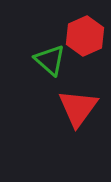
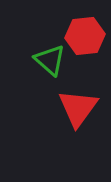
red hexagon: rotated 18 degrees clockwise
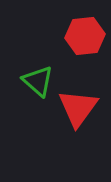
green triangle: moved 12 px left, 21 px down
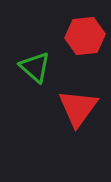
green triangle: moved 3 px left, 14 px up
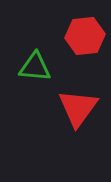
green triangle: rotated 36 degrees counterclockwise
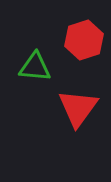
red hexagon: moved 1 px left, 4 px down; rotated 12 degrees counterclockwise
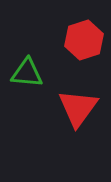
green triangle: moved 8 px left, 6 px down
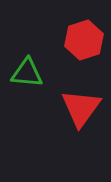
red triangle: moved 3 px right
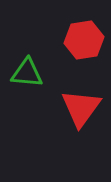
red hexagon: rotated 9 degrees clockwise
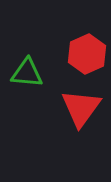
red hexagon: moved 3 px right, 14 px down; rotated 15 degrees counterclockwise
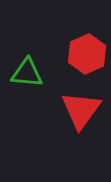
red triangle: moved 2 px down
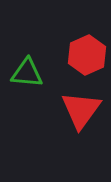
red hexagon: moved 1 px down
